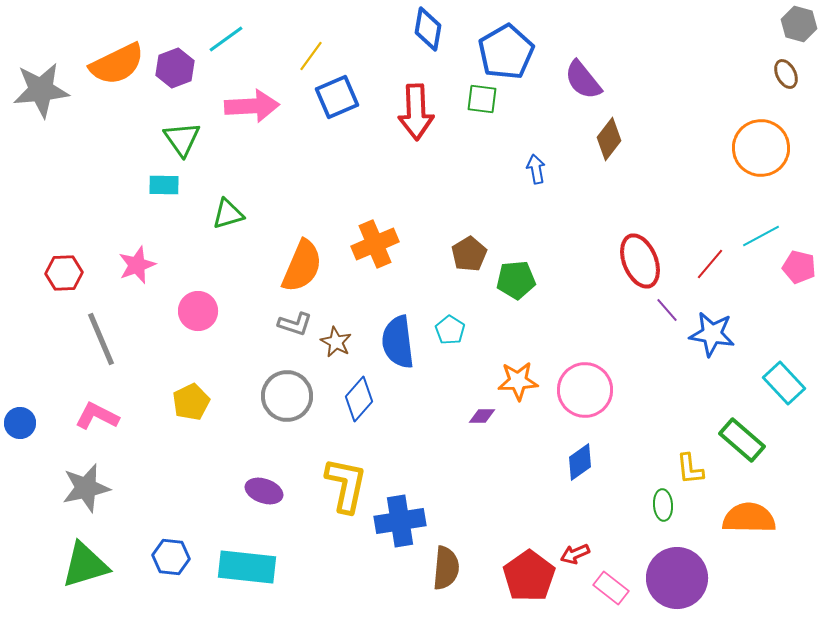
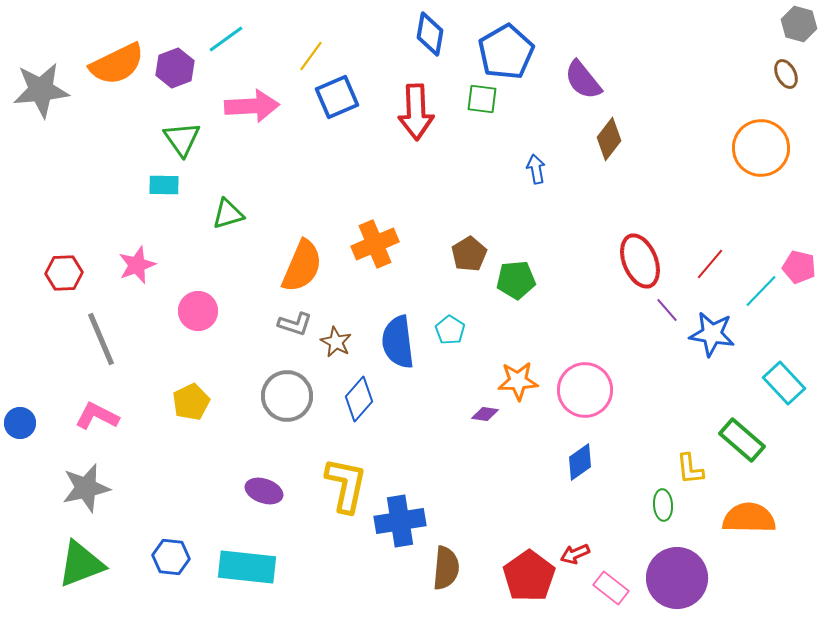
blue diamond at (428, 29): moved 2 px right, 5 px down
cyan line at (761, 236): moved 55 px down; rotated 18 degrees counterclockwise
purple diamond at (482, 416): moved 3 px right, 2 px up; rotated 8 degrees clockwise
green triangle at (85, 565): moved 4 px left, 1 px up; rotated 4 degrees counterclockwise
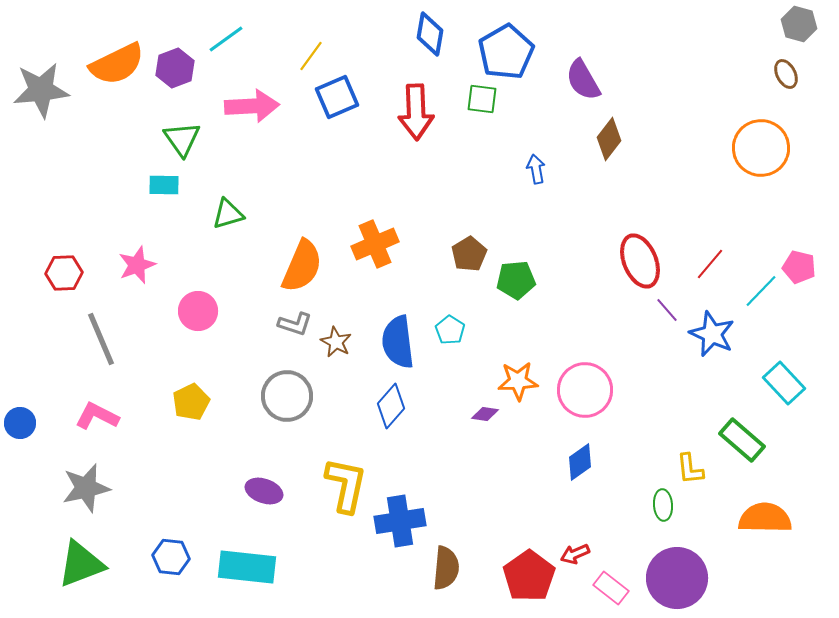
purple semicircle at (583, 80): rotated 9 degrees clockwise
blue star at (712, 334): rotated 15 degrees clockwise
blue diamond at (359, 399): moved 32 px right, 7 px down
orange semicircle at (749, 518): moved 16 px right
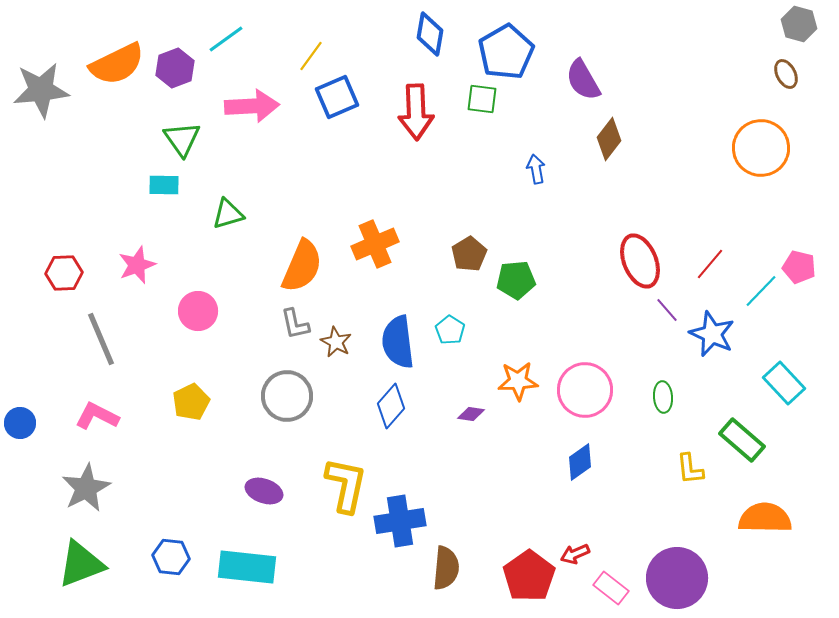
gray L-shape at (295, 324): rotated 60 degrees clockwise
purple diamond at (485, 414): moved 14 px left
gray star at (86, 488): rotated 15 degrees counterclockwise
green ellipse at (663, 505): moved 108 px up
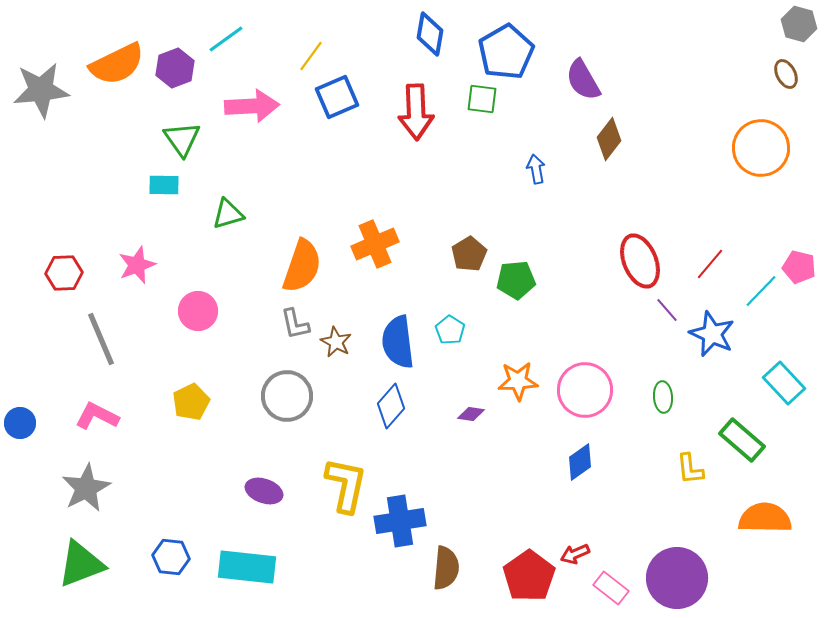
orange semicircle at (302, 266): rotated 4 degrees counterclockwise
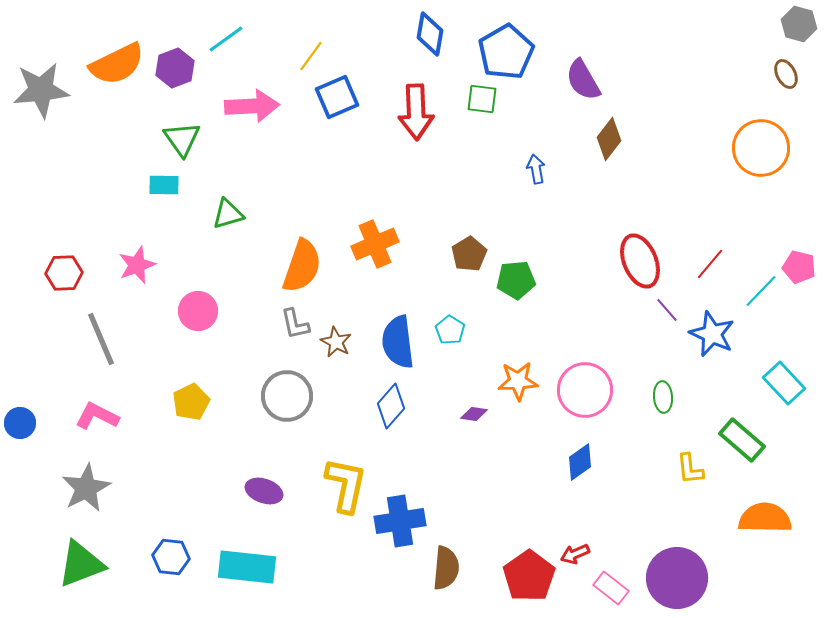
purple diamond at (471, 414): moved 3 px right
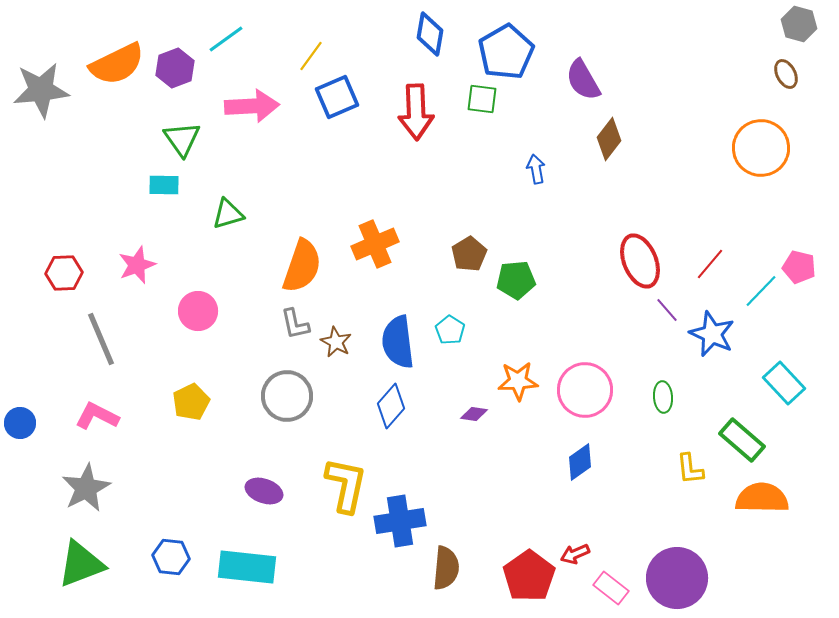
orange semicircle at (765, 518): moved 3 px left, 20 px up
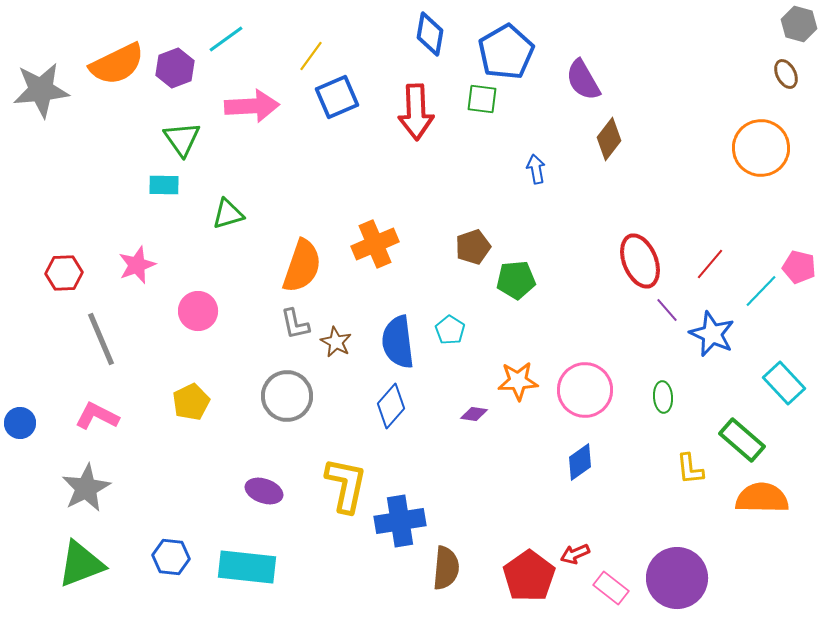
brown pentagon at (469, 254): moved 4 px right, 7 px up; rotated 12 degrees clockwise
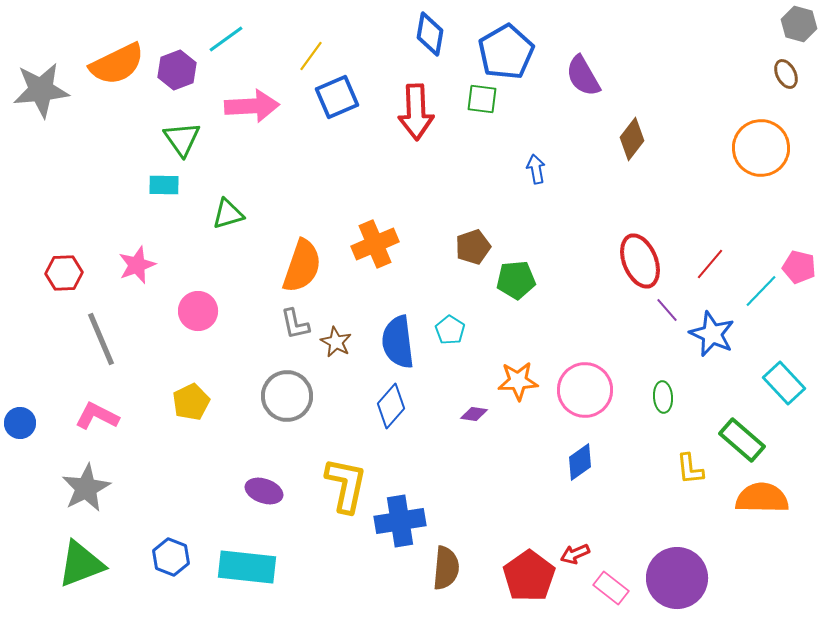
purple hexagon at (175, 68): moved 2 px right, 2 px down
purple semicircle at (583, 80): moved 4 px up
brown diamond at (609, 139): moved 23 px right
blue hexagon at (171, 557): rotated 15 degrees clockwise
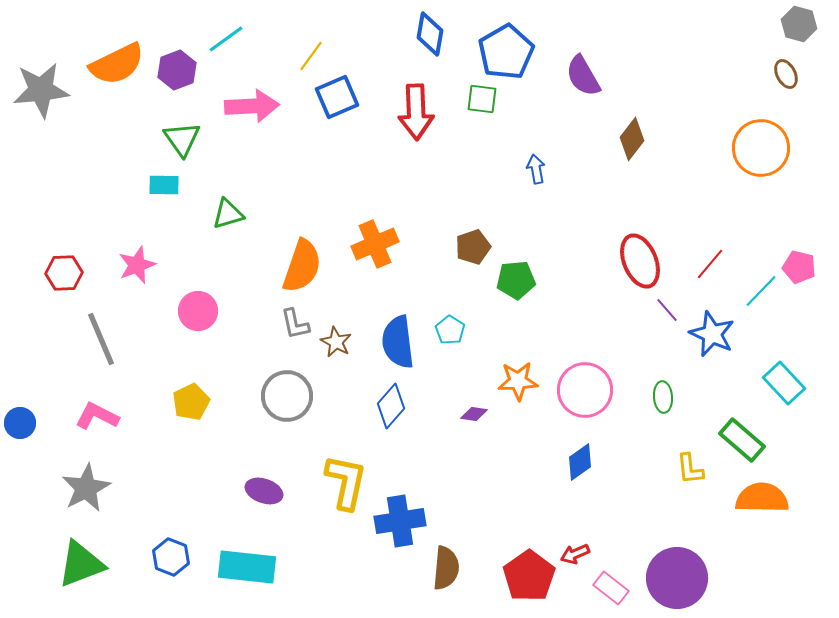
yellow L-shape at (346, 485): moved 3 px up
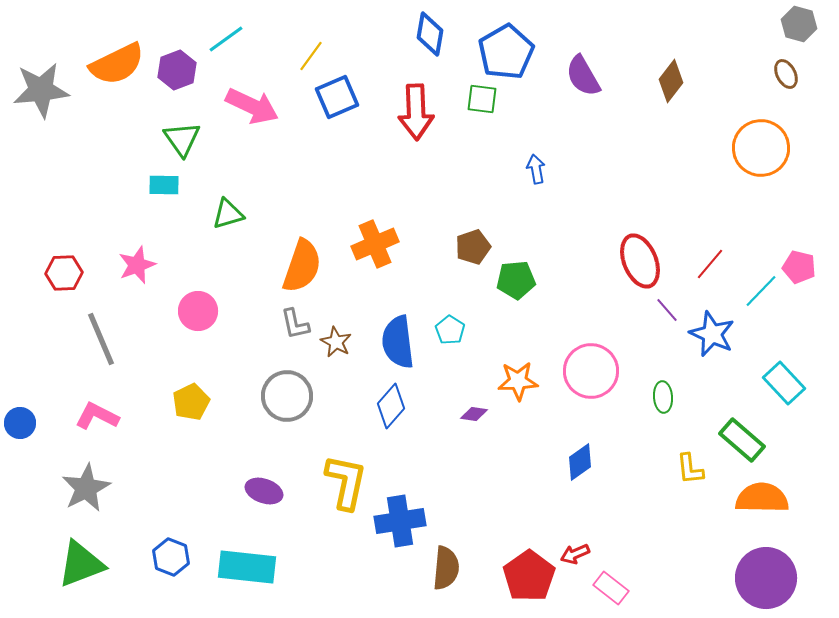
pink arrow at (252, 106): rotated 28 degrees clockwise
brown diamond at (632, 139): moved 39 px right, 58 px up
pink circle at (585, 390): moved 6 px right, 19 px up
purple circle at (677, 578): moved 89 px right
